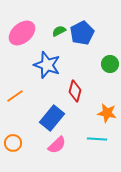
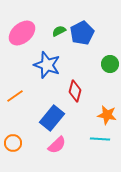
orange star: moved 2 px down
cyan line: moved 3 px right
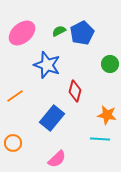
pink semicircle: moved 14 px down
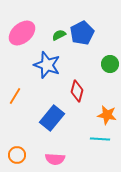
green semicircle: moved 4 px down
red diamond: moved 2 px right
orange line: rotated 24 degrees counterclockwise
orange circle: moved 4 px right, 12 px down
pink semicircle: moved 2 px left; rotated 48 degrees clockwise
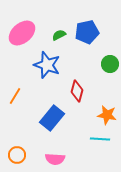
blue pentagon: moved 5 px right, 1 px up; rotated 15 degrees clockwise
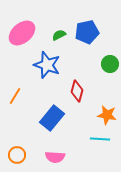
pink semicircle: moved 2 px up
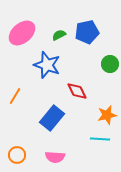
red diamond: rotated 40 degrees counterclockwise
orange star: rotated 24 degrees counterclockwise
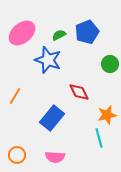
blue pentagon: rotated 10 degrees counterclockwise
blue star: moved 1 px right, 5 px up
red diamond: moved 2 px right, 1 px down
cyan line: moved 1 px left, 1 px up; rotated 72 degrees clockwise
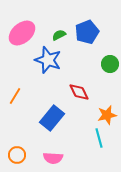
pink semicircle: moved 2 px left, 1 px down
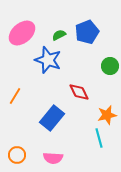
green circle: moved 2 px down
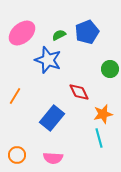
green circle: moved 3 px down
orange star: moved 4 px left, 1 px up
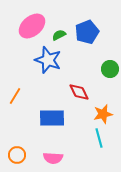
pink ellipse: moved 10 px right, 7 px up
blue rectangle: rotated 50 degrees clockwise
